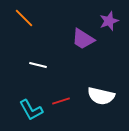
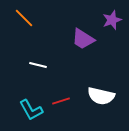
purple star: moved 3 px right, 1 px up
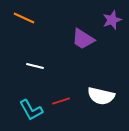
orange line: rotated 20 degrees counterclockwise
white line: moved 3 px left, 1 px down
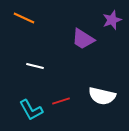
white semicircle: moved 1 px right
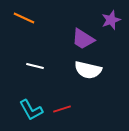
purple star: moved 1 px left
white semicircle: moved 14 px left, 26 px up
red line: moved 1 px right, 8 px down
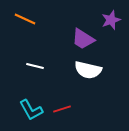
orange line: moved 1 px right, 1 px down
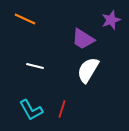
white semicircle: rotated 108 degrees clockwise
red line: rotated 54 degrees counterclockwise
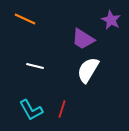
purple star: rotated 24 degrees counterclockwise
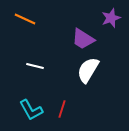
purple star: moved 2 px up; rotated 24 degrees clockwise
